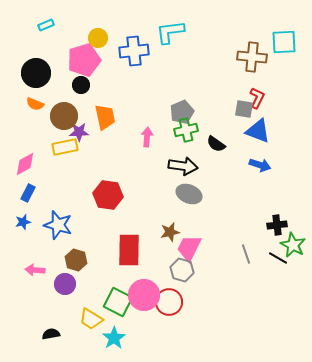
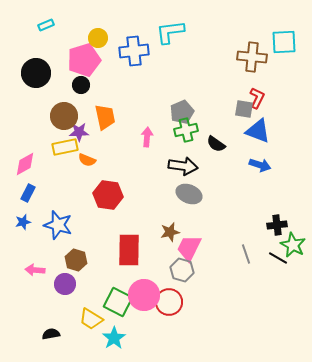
orange semicircle at (35, 104): moved 52 px right, 56 px down
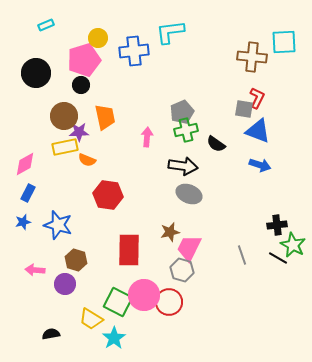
gray line at (246, 254): moved 4 px left, 1 px down
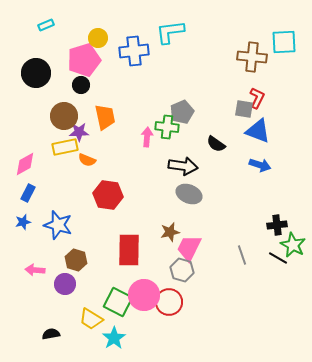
green cross at (186, 130): moved 19 px left, 3 px up; rotated 20 degrees clockwise
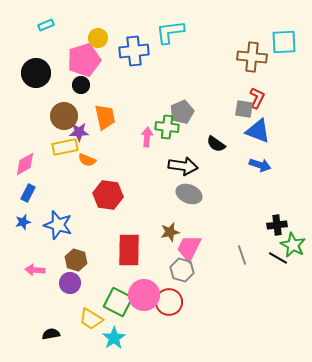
purple circle at (65, 284): moved 5 px right, 1 px up
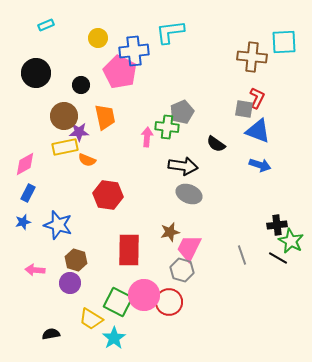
pink pentagon at (84, 60): moved 36 px right, 12 px down; rotated 28 degrees counterclockwise
green star at (293, 245): moved 2 px left, 4 px up
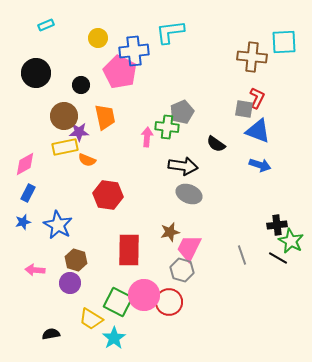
blue star at (58, 225): rotated 12 degrees clockwise
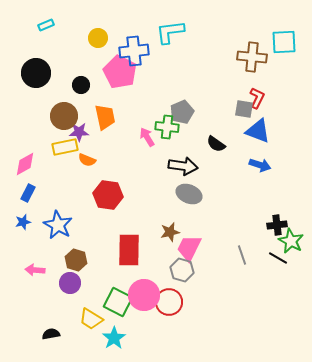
pink arrow at (147, 137): rotated 36 degrees counterclockwise
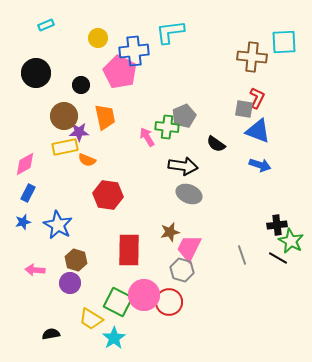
gray pentagon at (182, 112): moved 2 px right, 4 px down
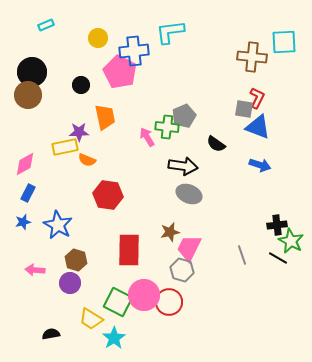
black circle at (36, 73): moved 4 px left, 1 px up
brown circle at (64, 116): moved 36 px left, 21 px up
blue triangle at (258, 131): moved 4 px up
